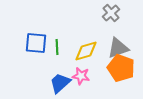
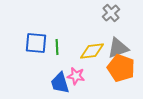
yellow diamond: moved 6 px right; rotated 10 degrees clockwise
pink star: moved 5 px left
blue trapezoid: rotated 65 degrees counterclockwise
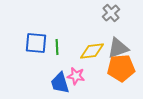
orange pentagon: rotated 24 degrees counterclockwise
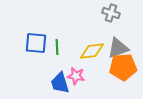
gray cross: rotated 30 degrees counterclockwise
orange pentagon: moved 2 px right, 1 px up
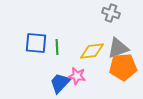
pink star: moved 1 px right
blue trapezoid: rotated 60 degrees clockwise
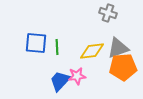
gray cross: moved 3 px left
pink star: rotated 18 degrees counterclockwise
blue trapezoid: moved 2 px up
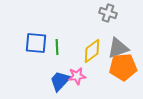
yellow diamond: rotated 30 degrees counterclockwise
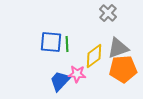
gray cross: rotated 24 degrees clockwise
blue square: moved 15 px right, 1 px up
green line: moved 10 px right, 3 px up
yellow diamond: moved 2 px right, 5 px down
orange pentagon: moved 2 px down
pink star: moved 2 px up; rotated 12 degrees clockwise
